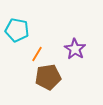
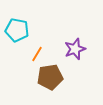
purple star: rotated 20 degrees clockwise
brown pentagon: moved 2 px right
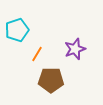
cyan pentagon: rotated 30 degrees counterclockwise
brown pentagon: moved 1 px right, 3 px down; rotated 10 degrees clockwise
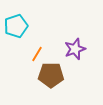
cyan pentagon: moved 1 px left, 4 px up
brown pentagon: moved 5 px up
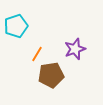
brown pentagon: rotated 10 degrees counterclockwise
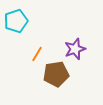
cyan pentagon: moved 5 px up
brown pentagon: moved 5 px right, 1 px up
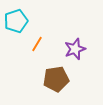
orange line: moved 10 px up
brown pentagon: moved 5 px down
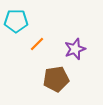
cyan pentagon: rotated 20 degrees clockwise
orange line: rotated 14 degrees clockwise
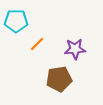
purple star: rotated 15 degrees clockwise
brown pentagon: moved 3 px right
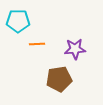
cyan pentagon: moved 2 px right
orange line: rotated 42 degrees clockwise
